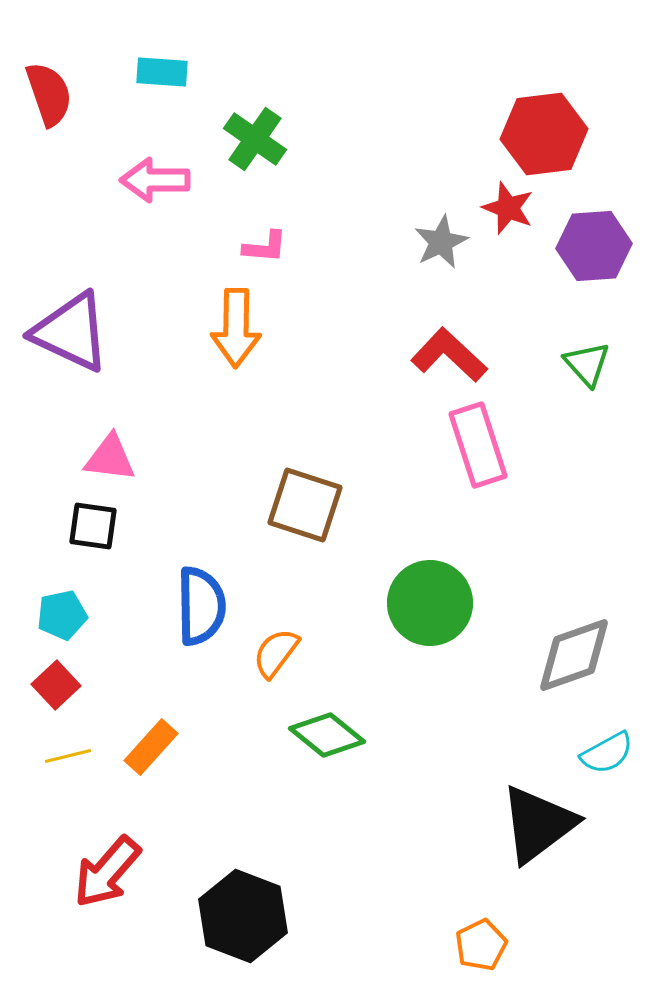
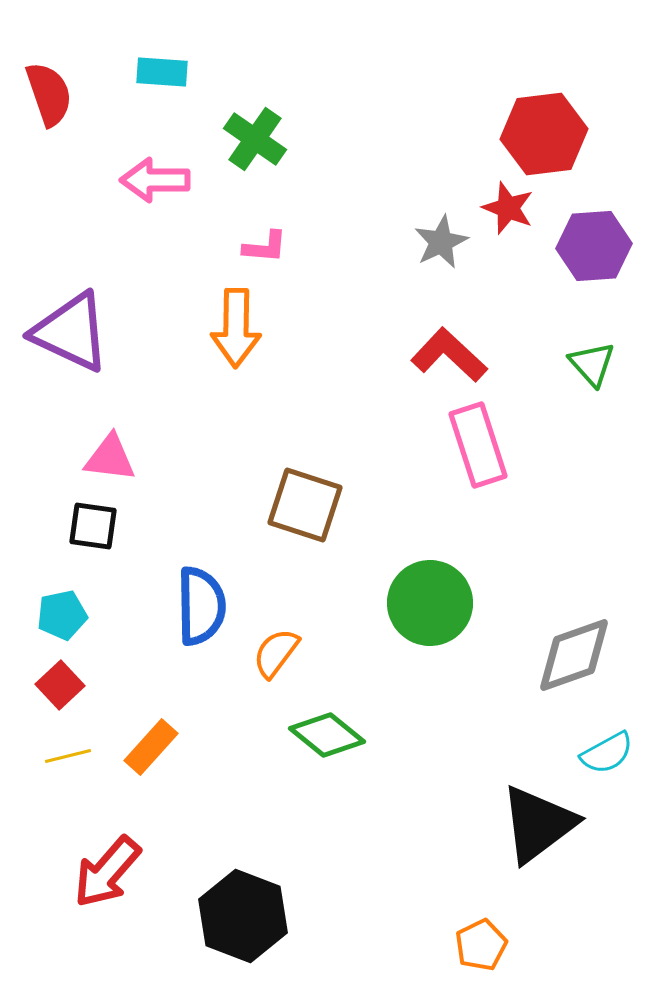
green triangle: moved 5 px right
red square: moved 4 px right
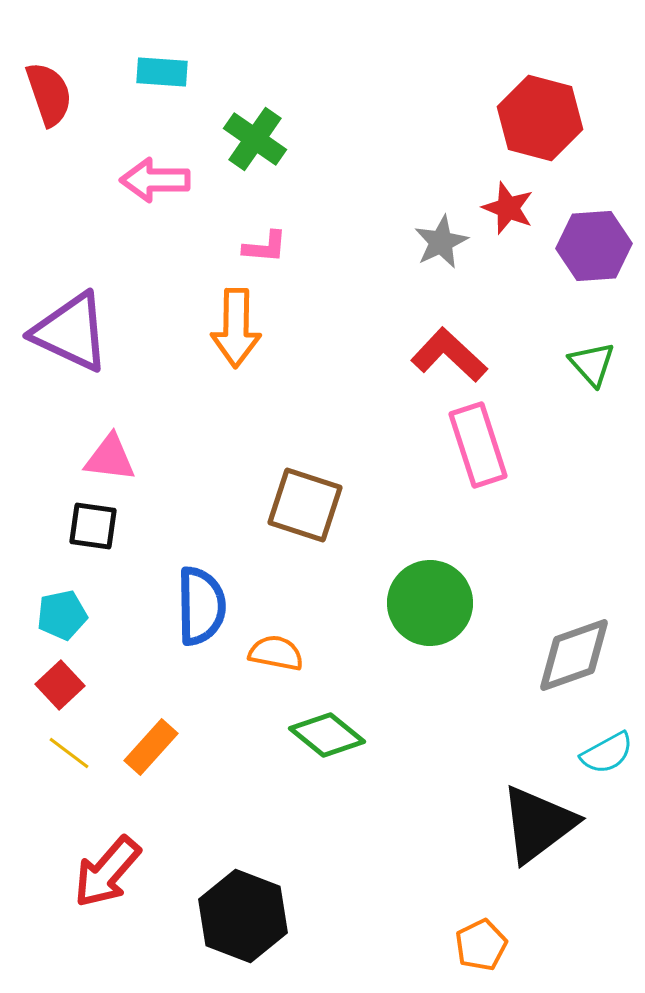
red hexagon: moved 4 px left, 16 px up; rotated 22 degrees clockwise
orange semicircle: rotated 64 degrees clockwise
yellow line: moved 1 px right, 3 px up; rotated 51 degrees clockwise
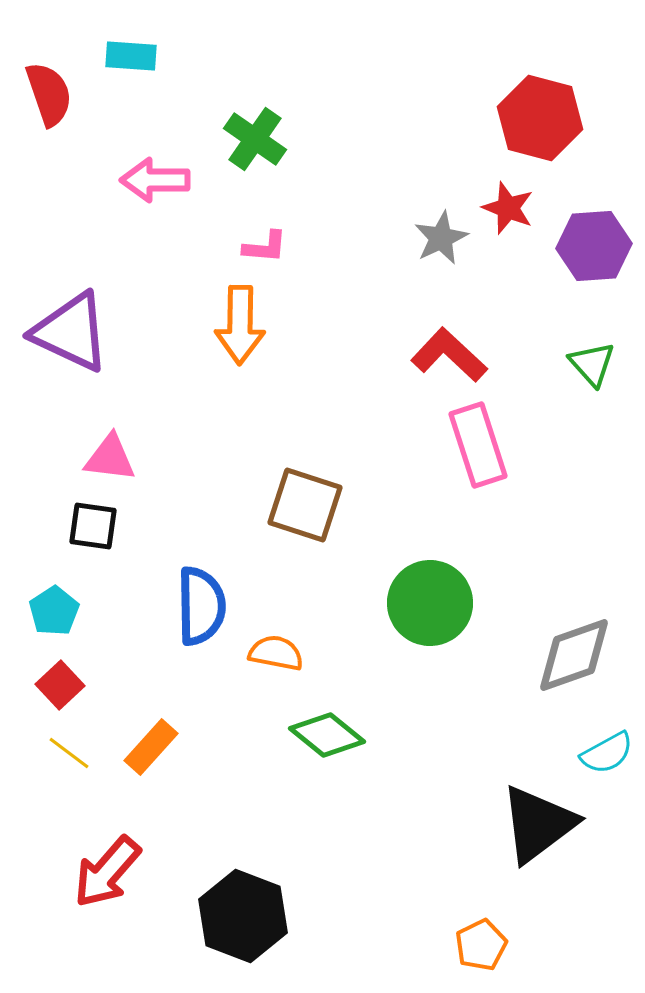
cyan rectangle: moved 31 px left, 16 px up
gray star: moved 4 px up
orange arrow: moved 4 px right, 3 px up
cyan pentagon: moved 8 px left, 4 px up; rotated 21 degrees counterclockwise
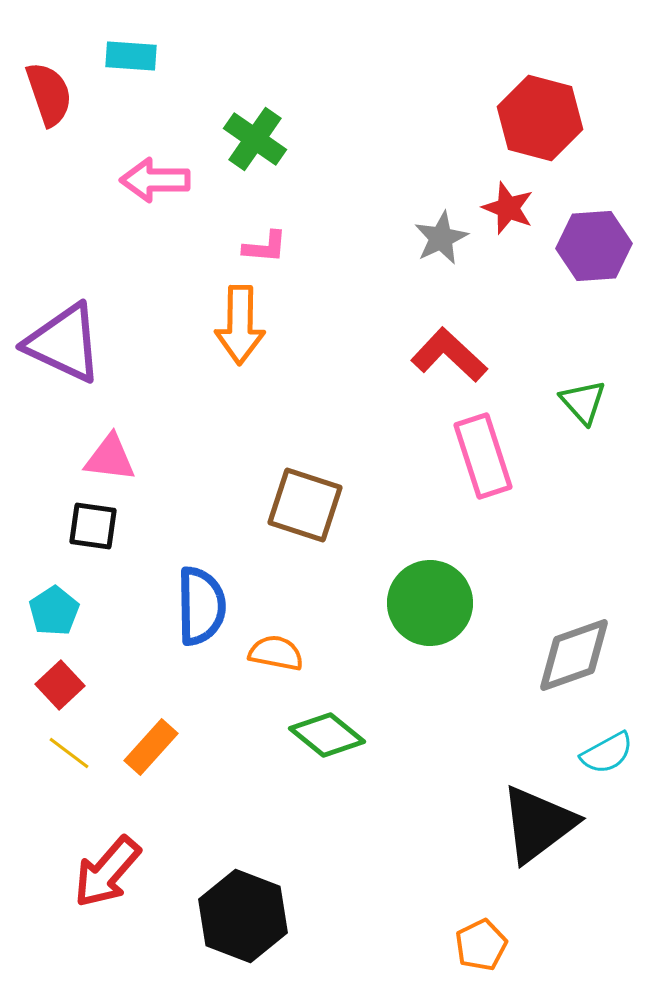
purple triangle: moved 7 px left, 11 px down
green triangle: moved 9 px left, 38 px down
pink rectangle: moved 5 px right, 11 px down
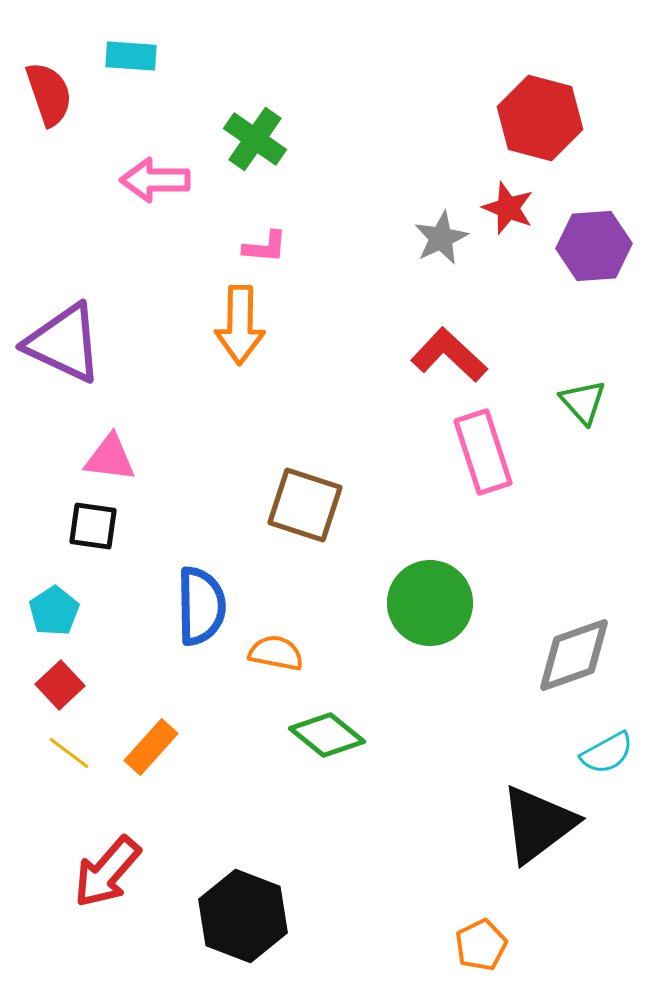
pink rectangle: moved 4 px up
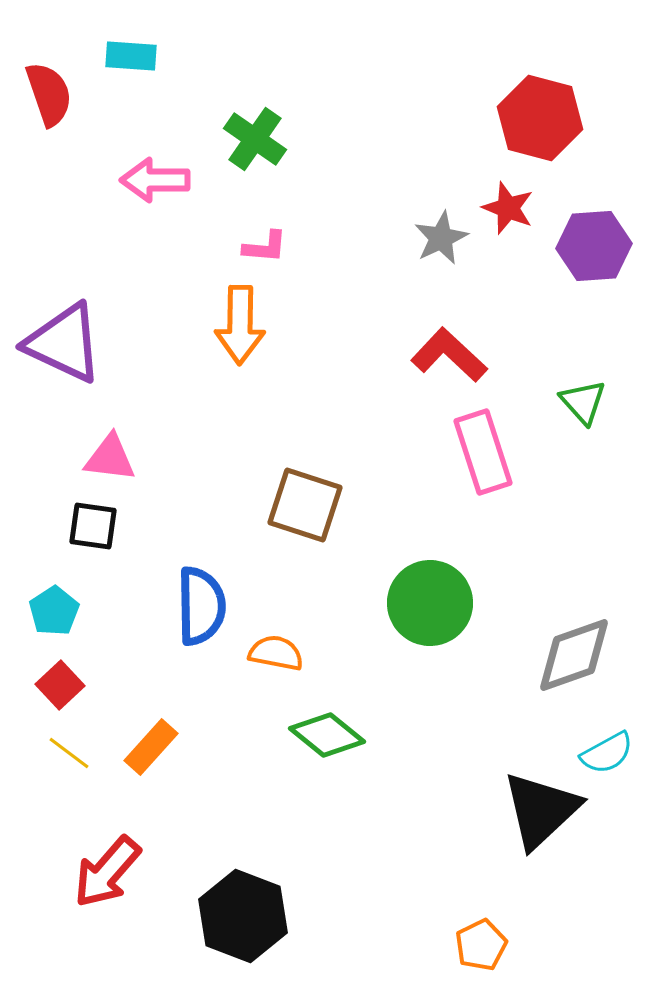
black triangle: moved 3 px right, 14 px up; rotated 6 degrees counterclockwise
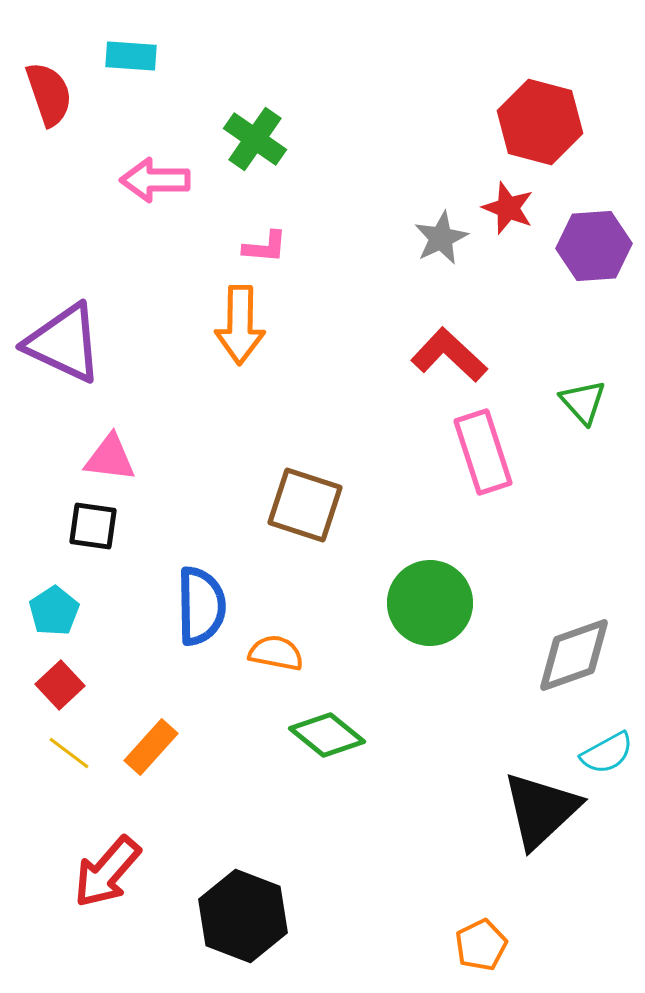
red hexagon: moved 4 px down
